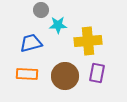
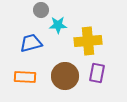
orange rectangle: moved 2 px left, 3 px down
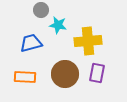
cyan star: rotated 12 degrees clockwise
brown circle: moved 2 px up
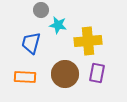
blue trapezoid: rotated 60 degrees counterclockwise
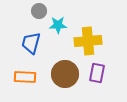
gray circle: moved 2 px left, 1 px down
cyan star: rotated 12 degrees counterclockwise
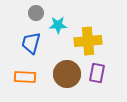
gray circle: moved 3 px left, 2 px down
brown circle: moved 2 px right
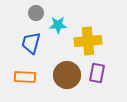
brown circle: moved 1 px down
